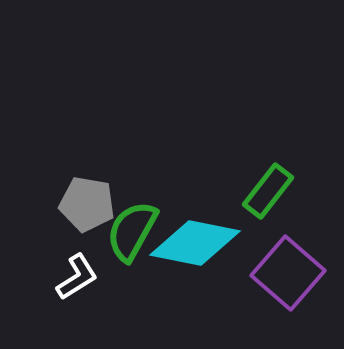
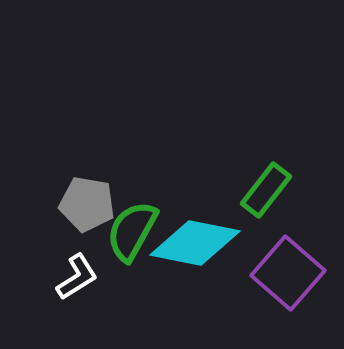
green rectangle: moved 2 px left, 1 px up
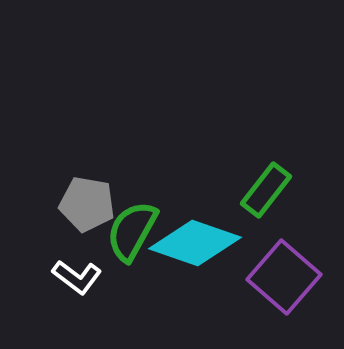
cyan diamond: rotated 8 degrees clockwise
purple square: moved 4 px left, 4 px down
white L-shape: rotated 69 degrees clockwise
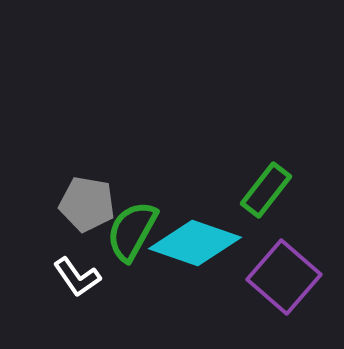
white L-shape: rotated 18 degrees clockwise
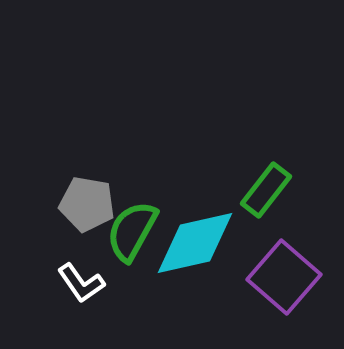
cyan diamond: rotated 32 degrees counterclockwise
white L-shape: moved 4 px right, 6 px down
